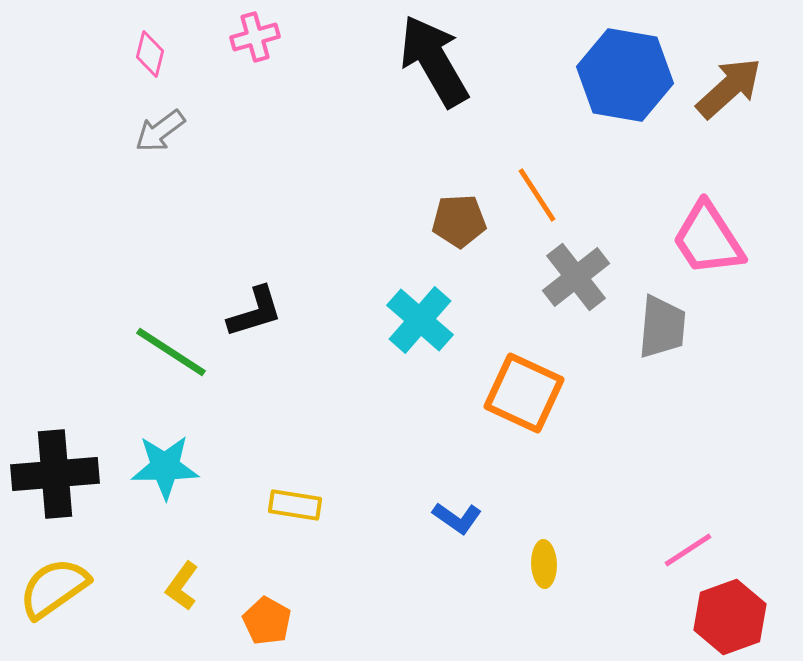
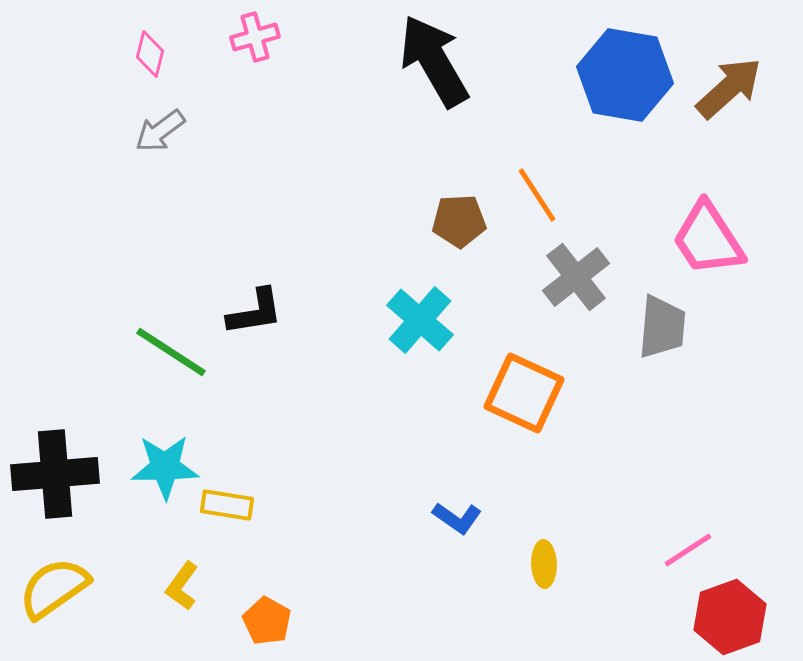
black L-shape: rotated 8 degrees clockwise
yellow rectangle: moved 68 px left
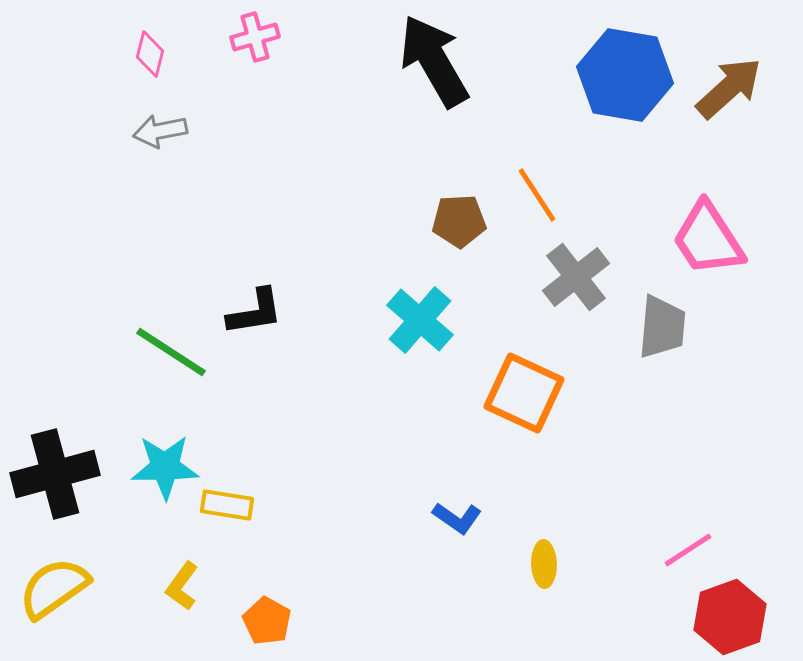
gray arrow: rotated 26 degrees clockwise
black cross: rotated 10 degrees counterclockwise
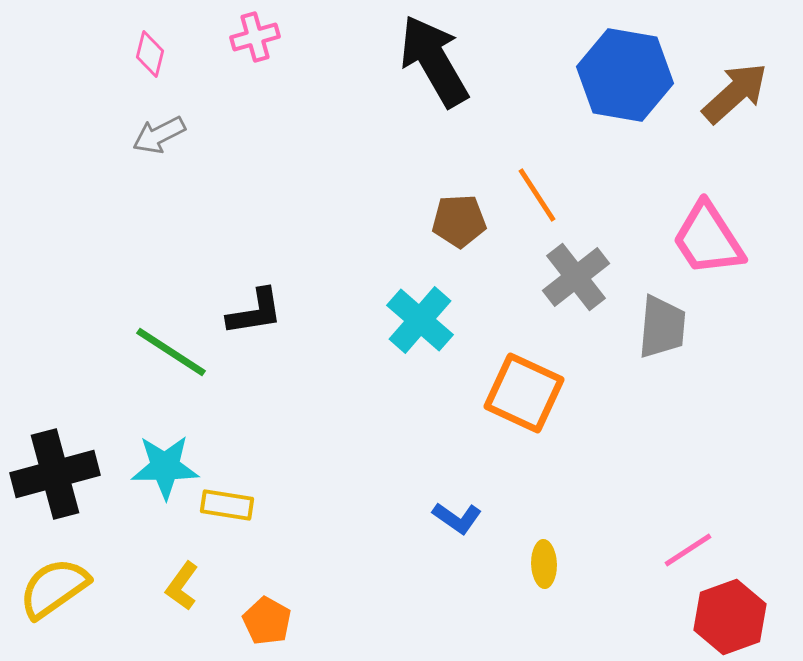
brown arrow: moved 6 px right, 5 px down
gray arrow: moved 1 px left, 4 px down; rotated 16 degrees counterclockwise
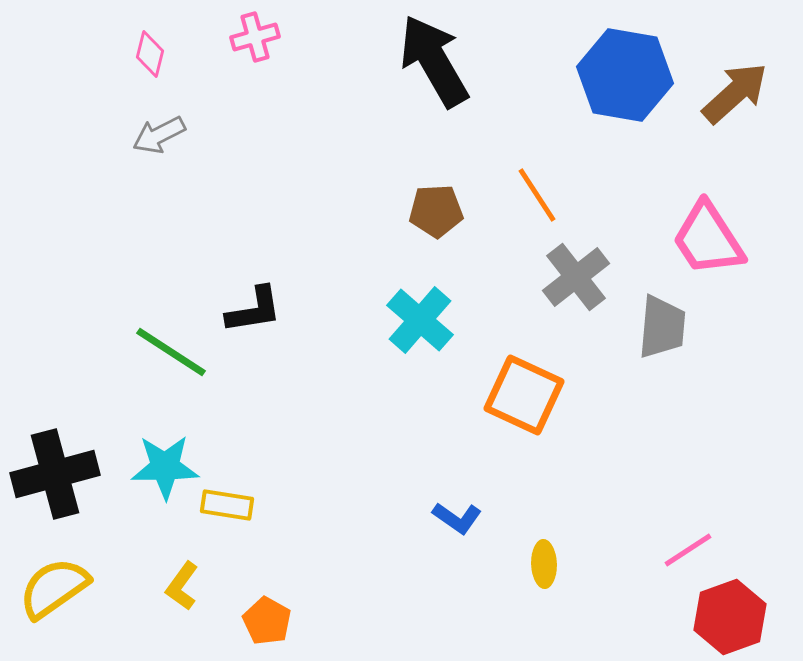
brown pentagon: moved 23 px left, 10 px up
black L-shape: moved 1 px left, 2 px up
orange square: moved 2 px down
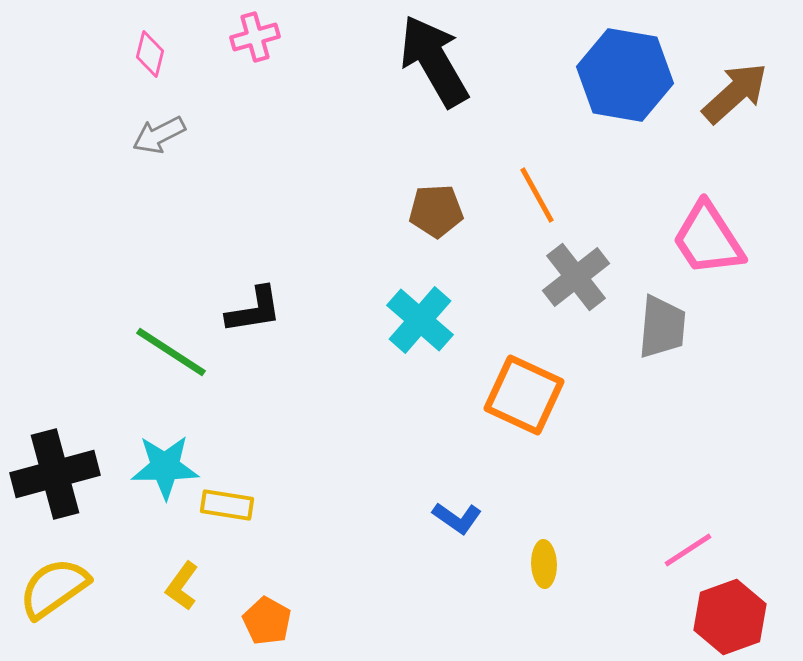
orange line: rotated 4 degrees clockwise
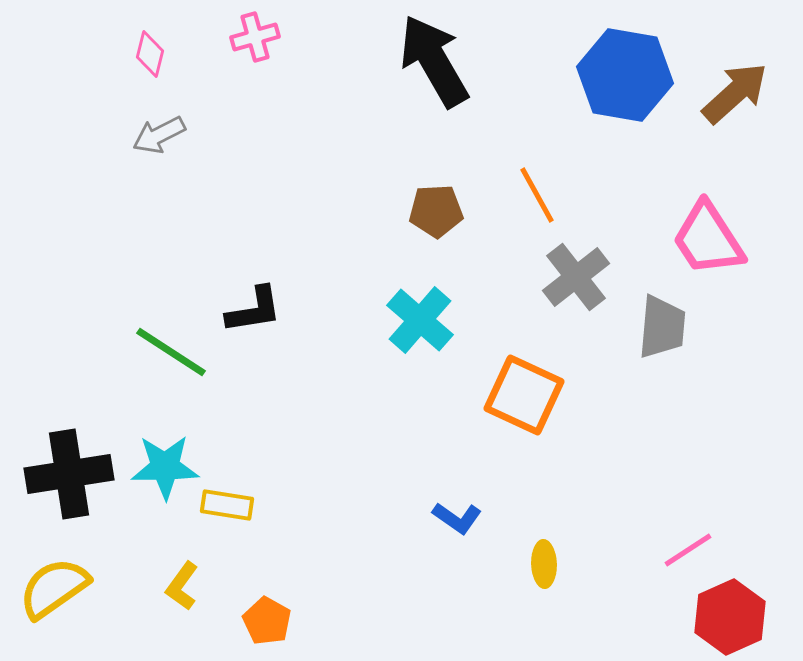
black cross: moved 14 px right; rotated 6 degrees clockwise
red hexagon: rotated 4 degrees counterclockwise
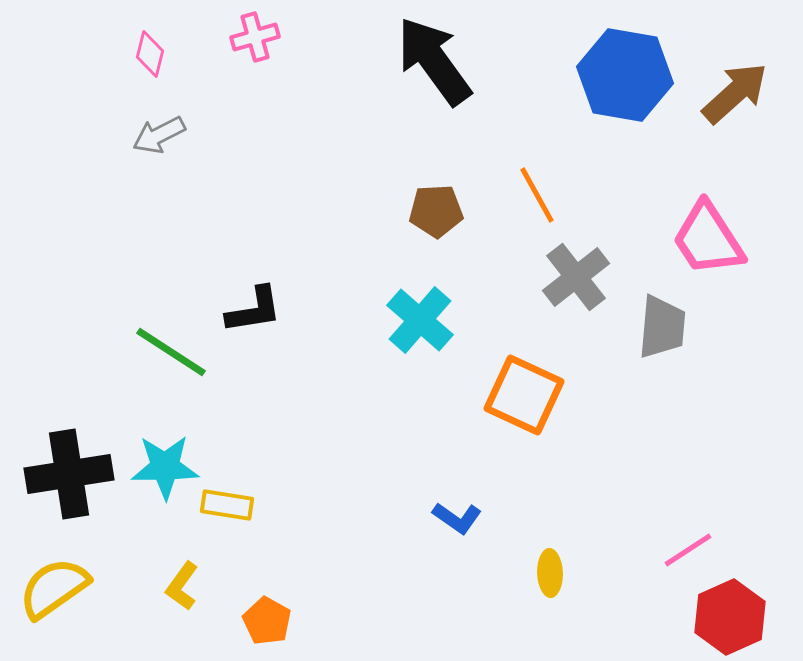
black arrow: rotated 6 degrees counterclockwise
yellow ellipse: moved 6 px right, 9 px down
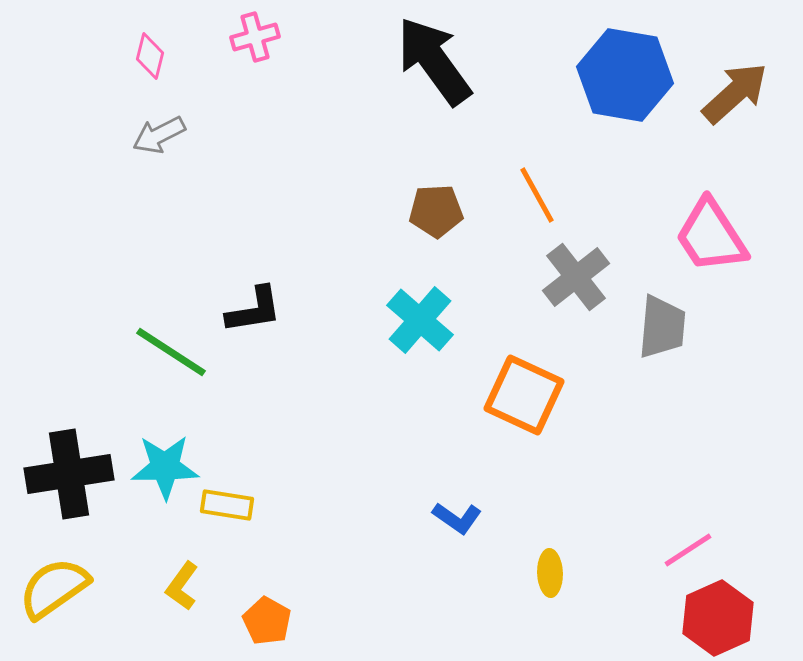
pink diamond: moved 2 px down
pink trapezoid: moved 3 px right, 3 px up
red hexagon: moved 12 px left, 1 px down
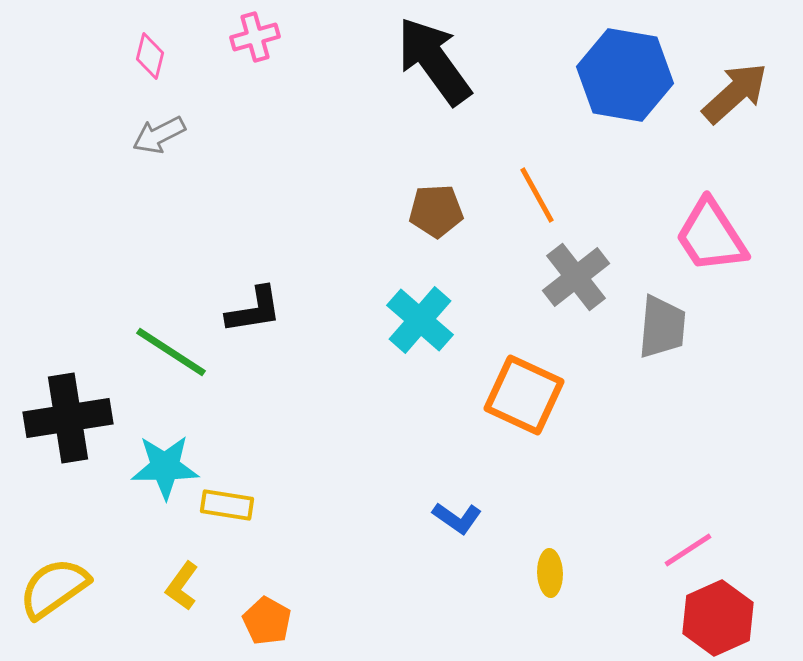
black cross: moved 1 px left, 56 px up
